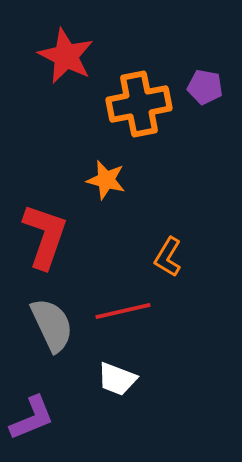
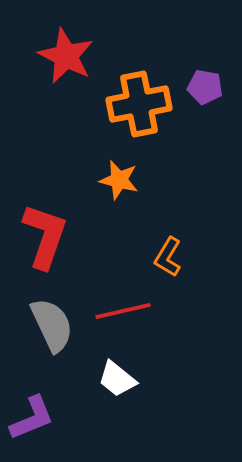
orange star: moved 13 px right
white trapezoid: rotated 18 degrees clockwise
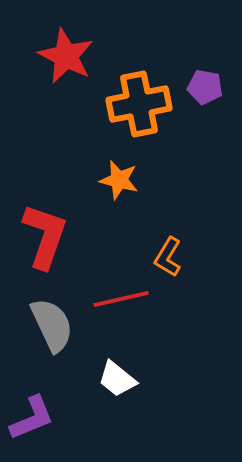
red line: moved 2 px left, 12 px up
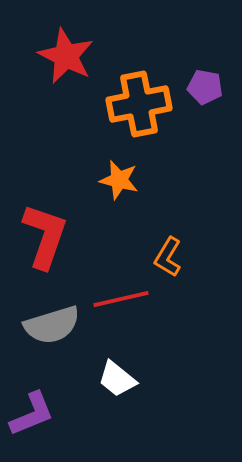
gray semicircle: rotated 98 degrees clockwise
purple L-shape: moved 4 px up
